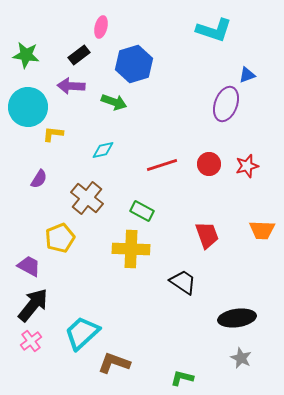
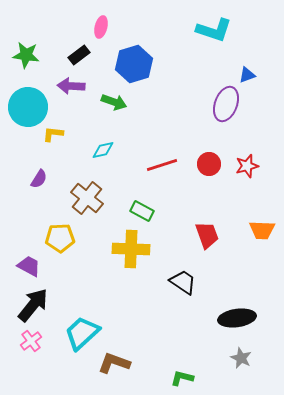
yellow pentagon: rotated 20 degrees clockwise
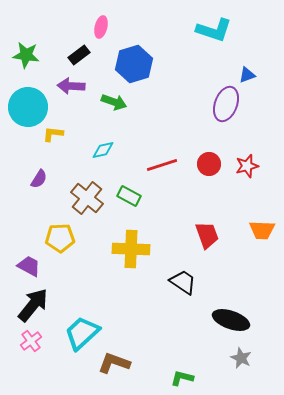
green rectangle: moved 13 px left, 15 px up
black ellipse: moved 6 px left, 2 px down; rotated 27 degrees clockwise
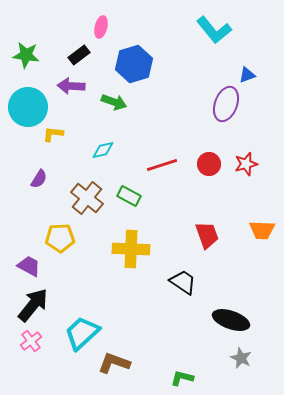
cyan L-shape: rotated 33 degrees clockwise
red star: moved 1 px left, 2 px up
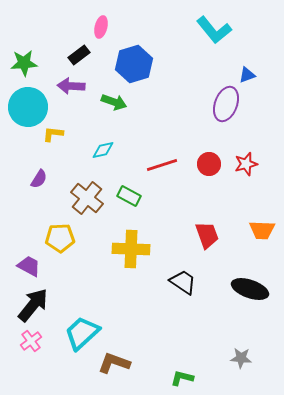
green star: moved 2 px left, 8 px down; rotated 12 degrees counterclockwise
black ellipse: moved 19 px right, 31 px up
gray star: rotated 20 degrees counterclockwise
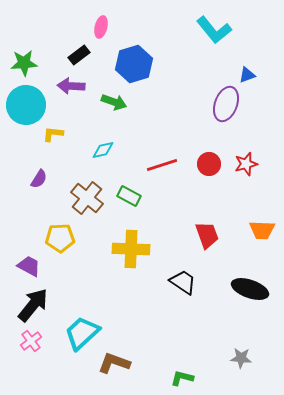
cyan circle: moved 2 px left, 2 px up
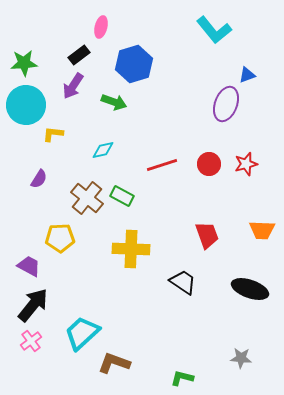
purple arrow: moved 2 px right; rotated 60 degrees counterclockwise
green rectangle: moved 7 px left
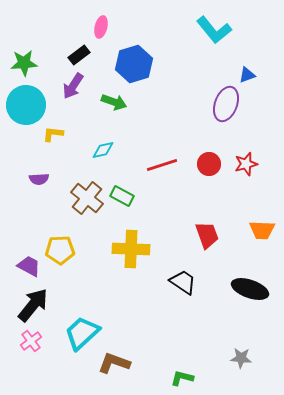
purple semicircle: rotated 54 degrees clockwise
yellow pentagon: moved 12 px down
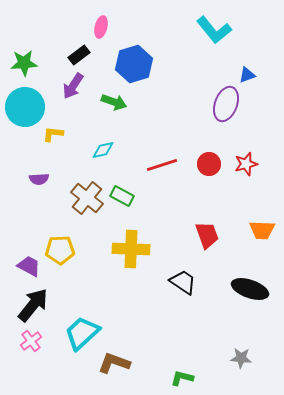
cyan circle: moved 1 px left, 2 px down
